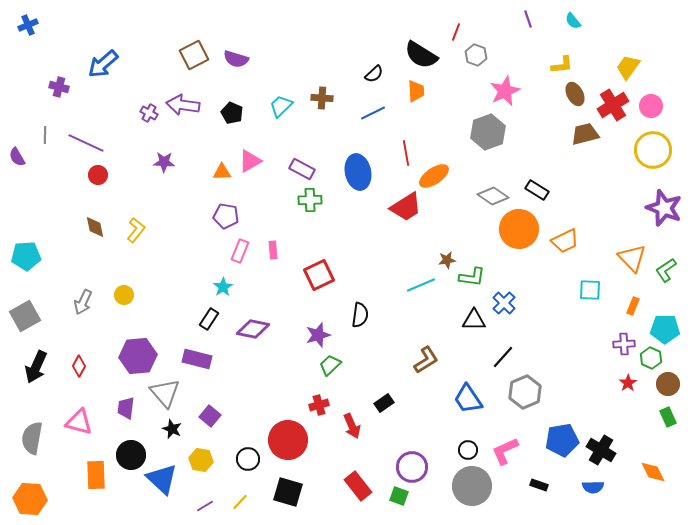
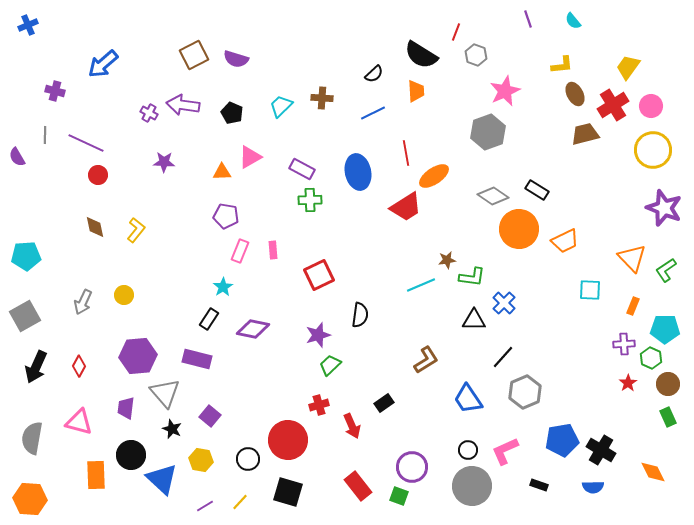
purple cross at (59, 87): moved 4 px left, 4 px down
pink triangle at (250, 161): moved 4 px up
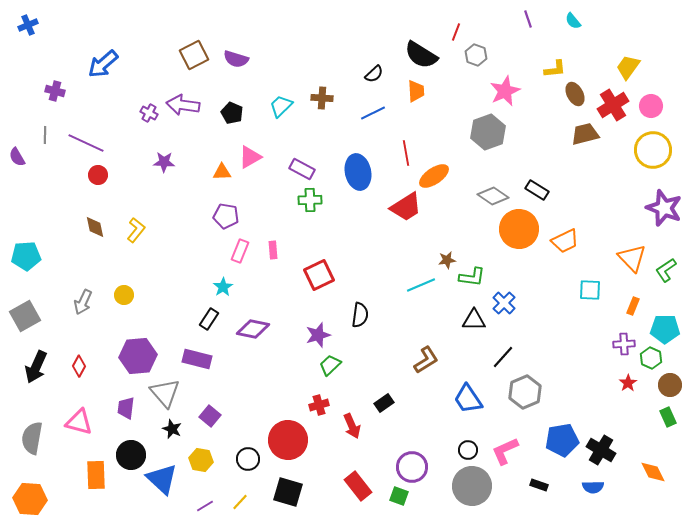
yellow L-shape at (562, 65): moved 7 px left, 4 px down
brown circle at (668, 384): moved 2 px right, 1 px down
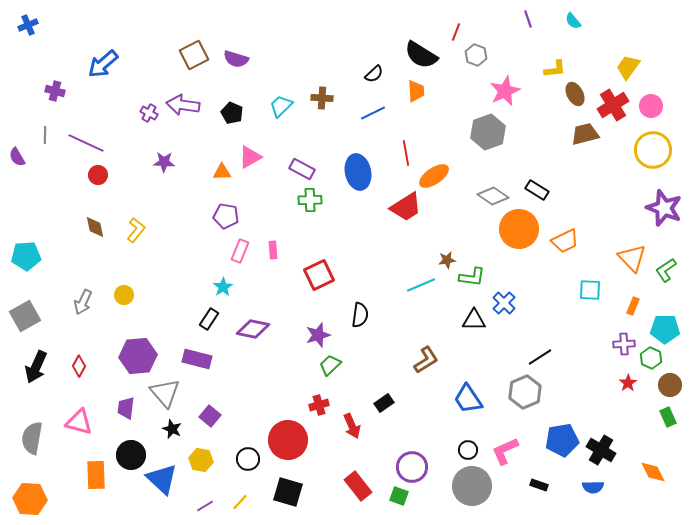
black line at (503, 357): moved 37 px right; rotated 15 degrees clockwise
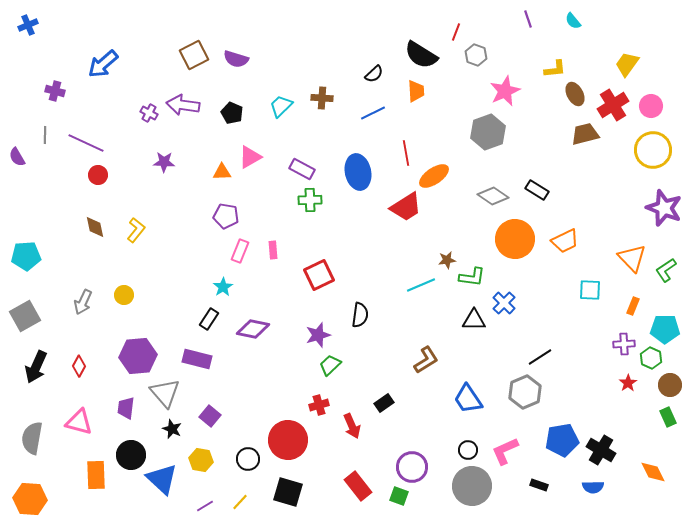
yellow trapezoid at (628, 67): moved 1 px left, 3 px up
orange circle at (519, 229): moved 4 px left, 10 px down
